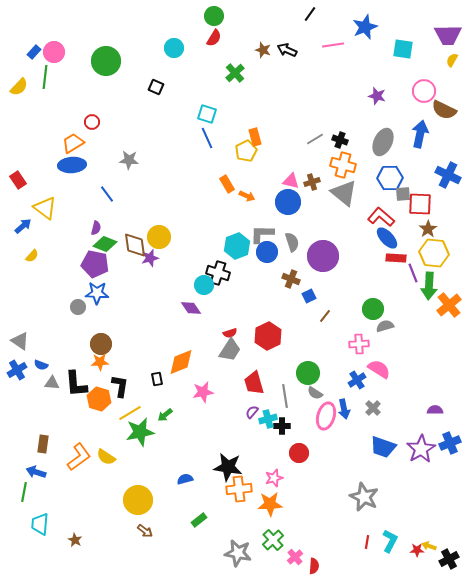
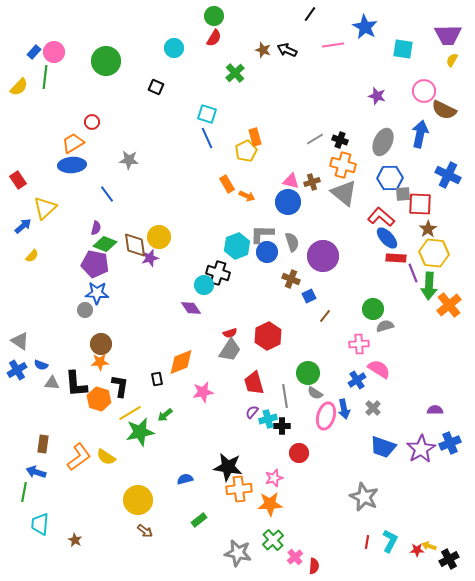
blue star at (365, 27): rotated 20 degrees counterclockwise
yellow triangle at (45, 208): rotated 40 degrees clockwise
gray circle at (78, 307): moved 7 px right, 3 px down
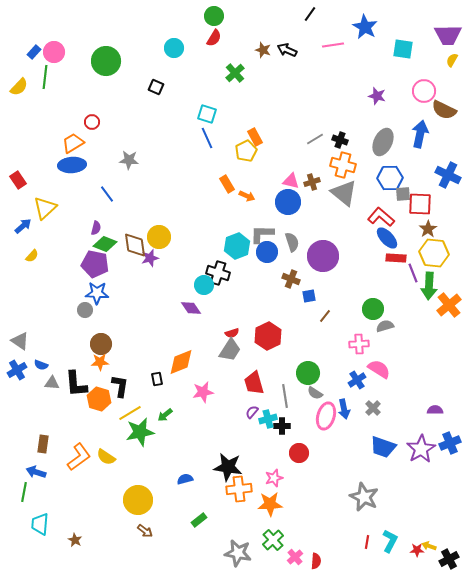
orange rectangle at (255, 137): rotated 12 degrees counterclockwise
blue square at (309, 296): rotated 16 degrees clockwise
red semicircle at (230, 333): moved 2 px right
red semicircle at (314, 566): moved 2 px right, 5 px up
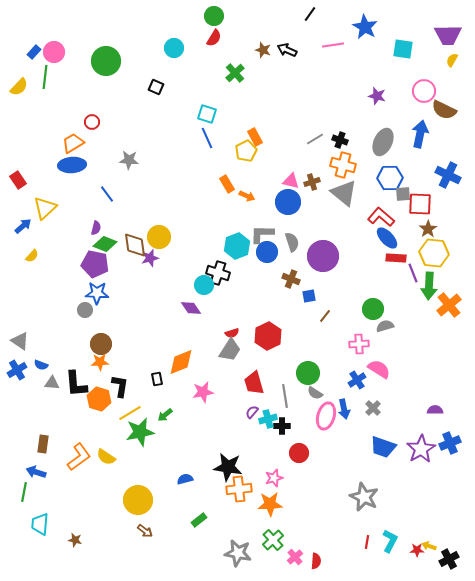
brown star at (75, 540): rotated 16 degrees counterclockwise
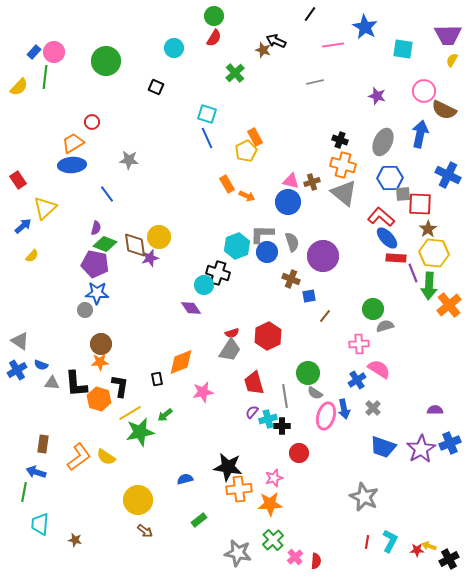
black arrow at (287, 50): moved 11 px left, 9 px up
gray line at (315, 139): moved 57 px up; rotated 18 degrees clockwise
